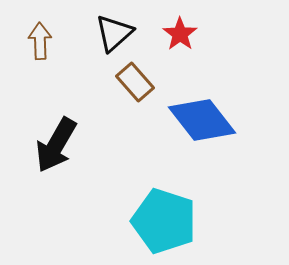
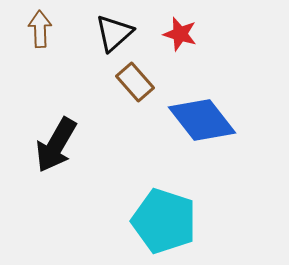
red star: rotated 20 degrees counterclockwise
brown arrow: moved 12 px up
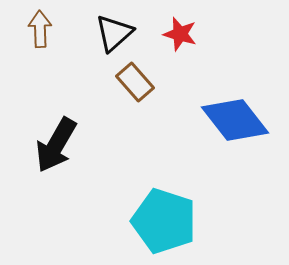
blue diamond: moved 33 px right
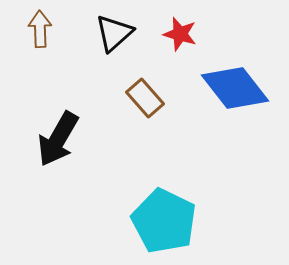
brown rectangle: moved 10 px right, 16 px down
blue diamond: moved 32 px up
black arrow: moved 2 px right, 6 px up
cyan pentagon: rotated 8 degrees clockwise
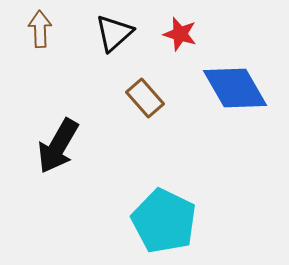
blue diamond: rotated 8 degrees clockwise
black arrow: moved 7 px down
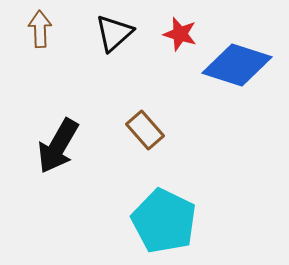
blue diamond: moved 2 px right, 23 px up; rotated 42 degrees counterclockwise
brown rectangle: moved 32 px down
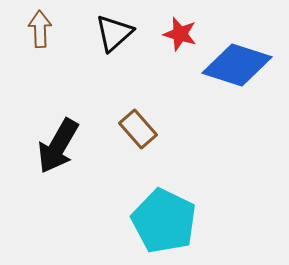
brown rectangle: moved 7 px left, 1 px up
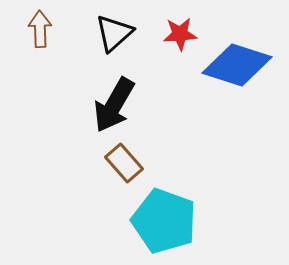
red star: rotated 20 degrees counterclockwise
brown rectangle: moved 14 px left, 34 px down
black arrow: moved 56 px right, 41 px up
cyan pentagon: rotated 6 degrees counterclockwise
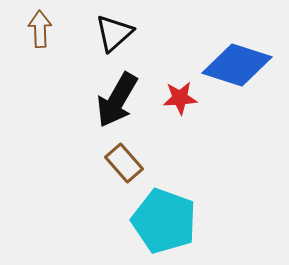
red star: moved 64 px down
black arrow: moved 3 px right, 5 px up
